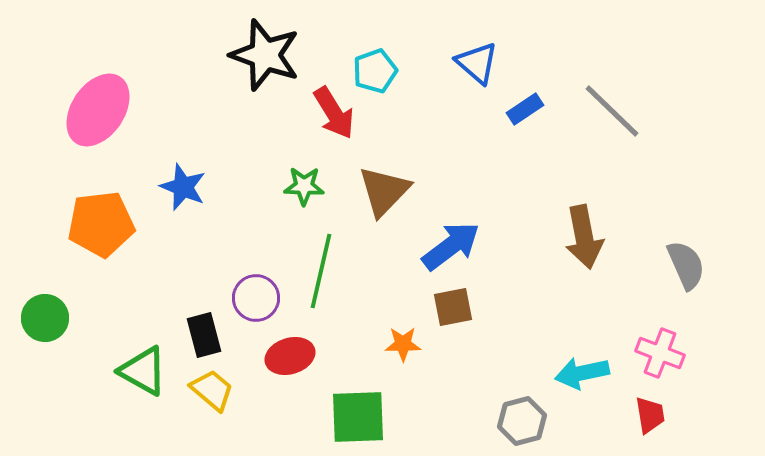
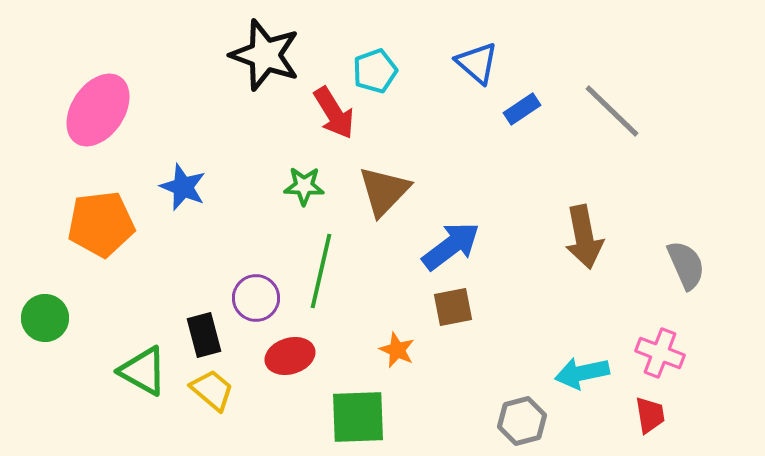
blue rectangle: moved 3 px left
orange star: moved 6 px left, 6 px down; rotated 24 degrees clockwise
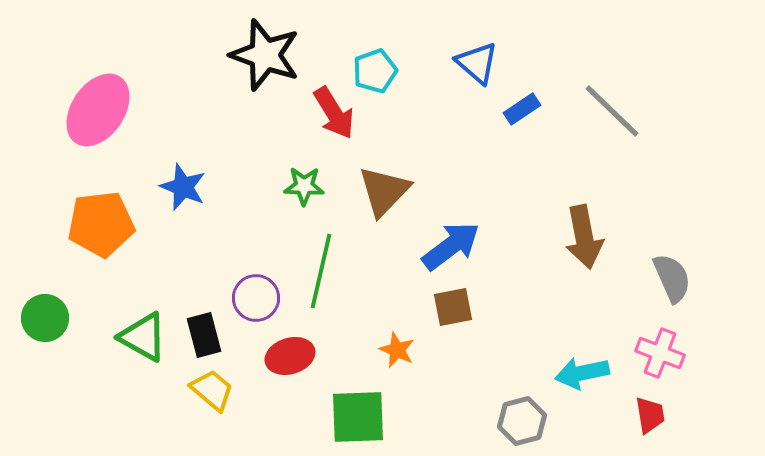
gray semicircle: moved 14 px left, 13 px down
green triangle: moved 34 px up
